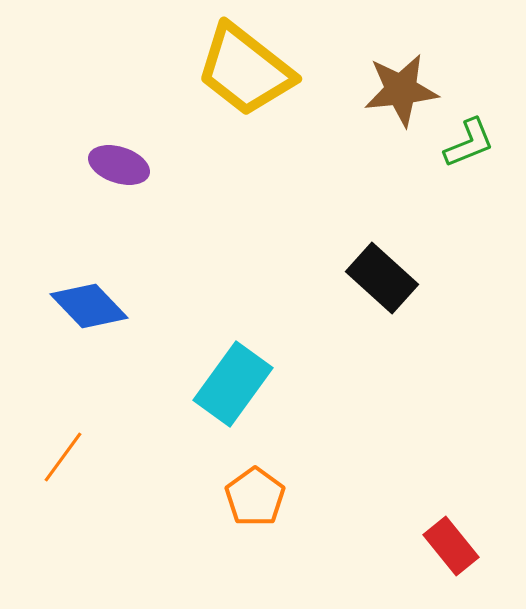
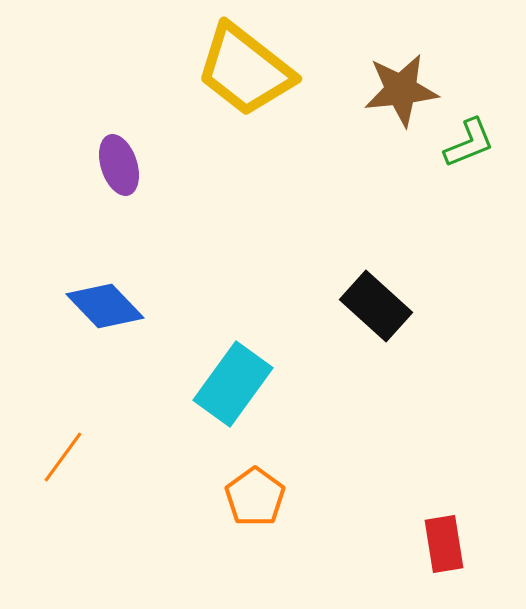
purple ellipse: rotated 54 degrees clockwise
black rectangle: moved 6 px left, 28 px down
blue diamond: moved 16 px right
red rectangle: moved 7 px left, 2 px up; rotated 30 degrees clockwise
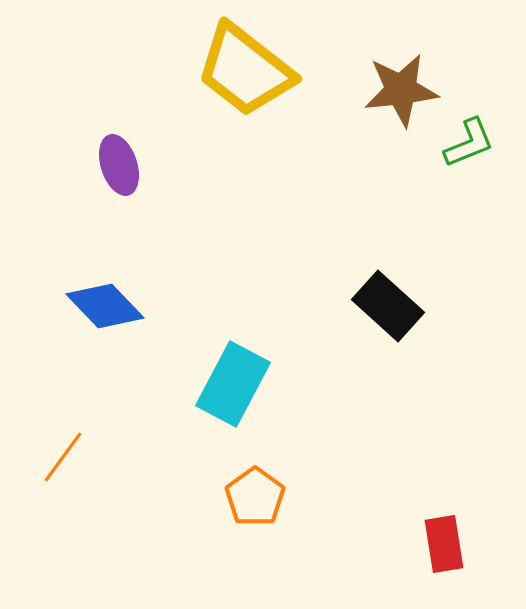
black rectangle: moved 12 px right
cyan rectangle: rotated 8 degrees counterclockwise
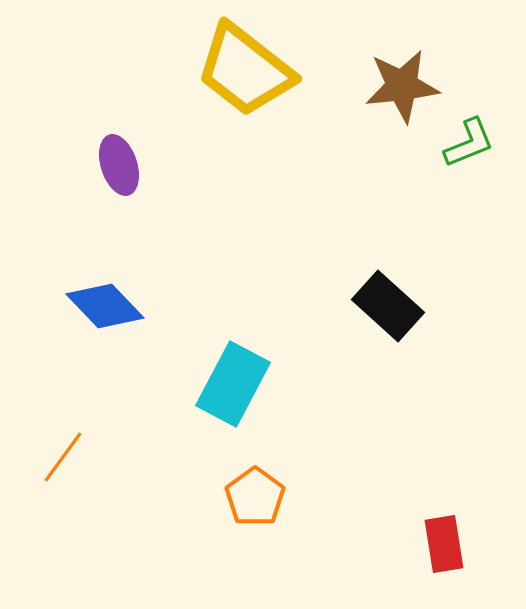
brown star: moved 1 px right, 4 px up
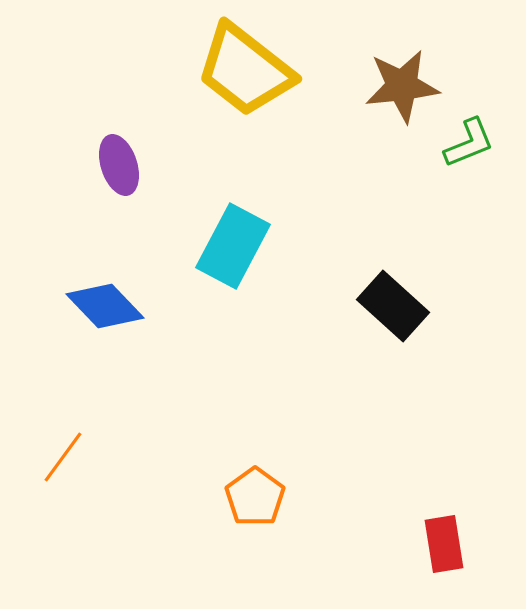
black rectangle: moved 5 px right
cyan rectangle: moved 138 px up
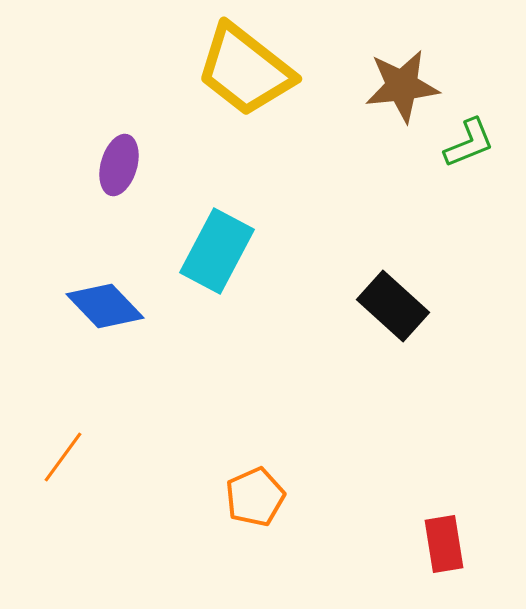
purple ellipse: rotated 34 degrees clockwise
cyan rectangle: moved 16 px left, 5 px down
orange pentagon: rotated 12 degrees clockwise
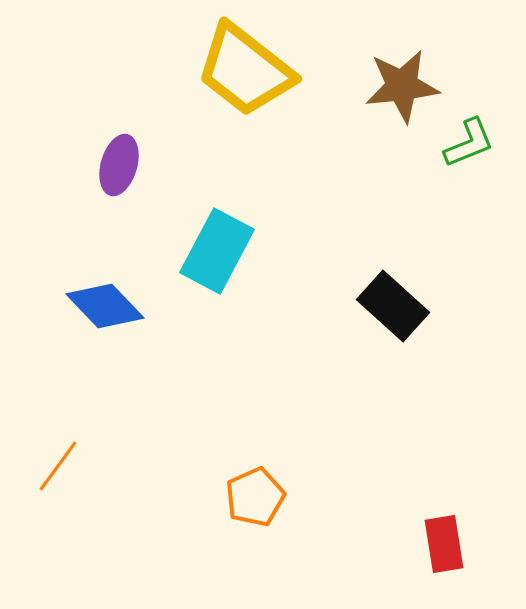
orange line: moved 5 px left, 9 px down
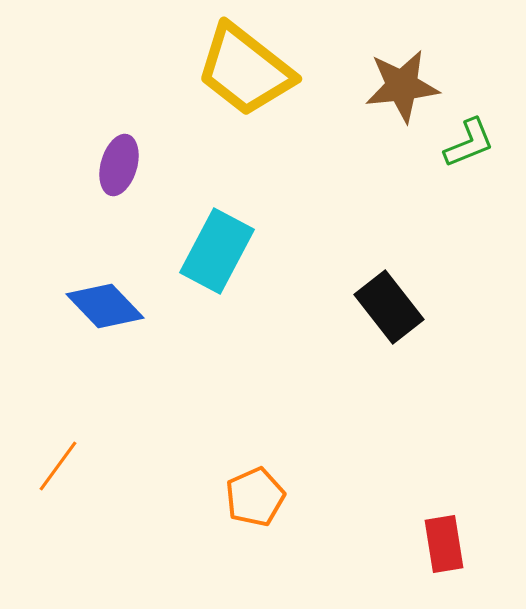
black rectangle: moved 4 px left, 1 px down; rotated 10 degrees clockwise
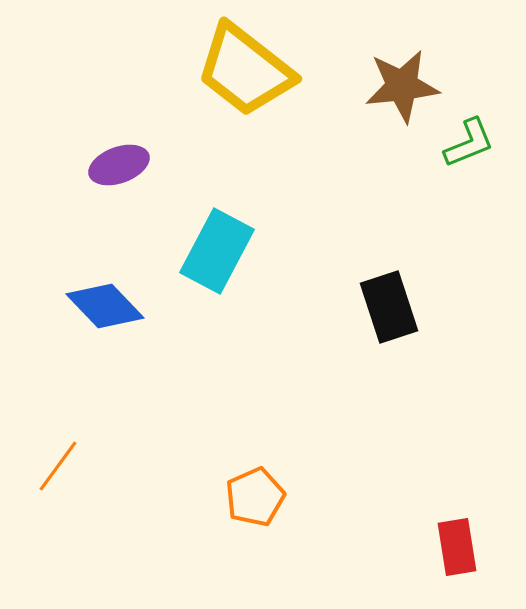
purple ellipse: rotated 54 degrees clockwise
black rectangle: rotated 20 degrees clockwise
red rectangle: moved 13 px right, 3 px down
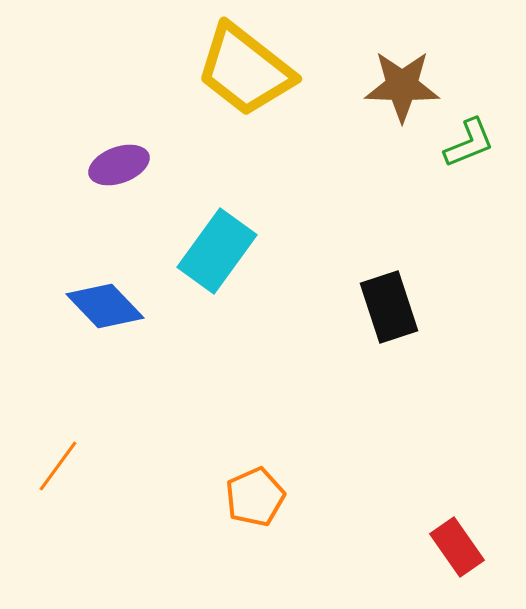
brown star: rotated 8 degrees clockwise
cyan rectangle: rotated 8 degrees clockwise
red rectangle: rotated 26 degrees counterclockwise
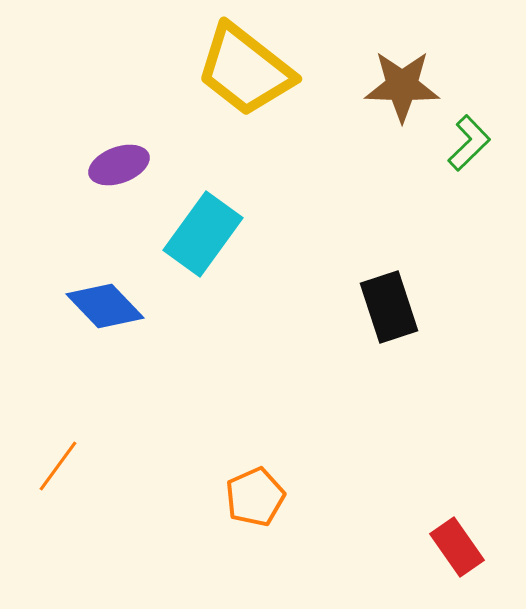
green L-shape: rotated 22 degrees counterclockwise
cyan rectangle: moved 14 px left, 17 px up
